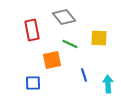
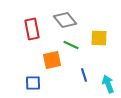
gray diamond: moved 1 px right, 3 px down
red rectangle: moved 1 px up
green line: moved 1 px right, 1 px down
cyan arrow: rotated 18 degrees counterclockwise
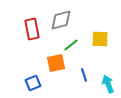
gray diamond: moved 4 px left; rotated 65 degrees counterclockwise
yellow square: moved 1 px right, 1 px down
green line: rotated 63 degrees counterclockwise
orange square: moved 4 px right, 3 px down
blue square: rotated 21 degrees counterclockwise
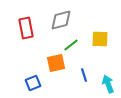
red rectangle: moved 6 px left, 1 px up
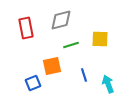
green line: rotated 21 degrees clockwise
orange square: moved 4 px left, 3 px down
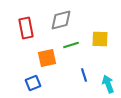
orange square: moved 5 px left, 8 px up
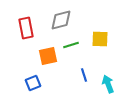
orange square: moved 1 px right, 2 px up
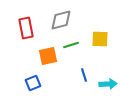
cyan arrow: rotated 108 degrees clockwise
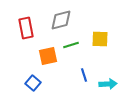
blue square: rotated 28 degrees counterclockwise
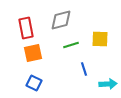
orange square: moved 15 px left, 3 px up
blue line: moved 6 px up
blue square: moved 1 px right; rotated 14 degrees counterclockwise
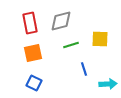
gray diamond: moved 1 px down
red rectangle: moved 4 px right, 5 px up
